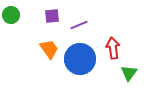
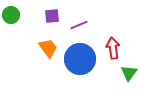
orange trapezoid: moved 1 px left, 1 px up
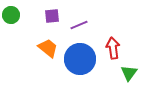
orange trapezoid: rotated 15 degrees counterclockwise
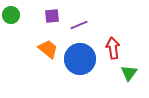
orange trapezoid: moved 1 px down
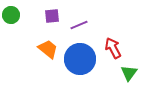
red arrow: rotated 20 degrees counterclockwise
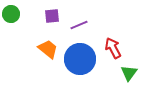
green circle: moved 1 px up
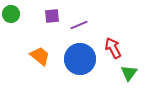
orange trapezoid: moved 8 px left, 7 px down
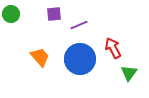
purple square: moved 2 px right, 2 px up
orange trapezoid: moved 1 px down; rotated 10 degrees clockwise
